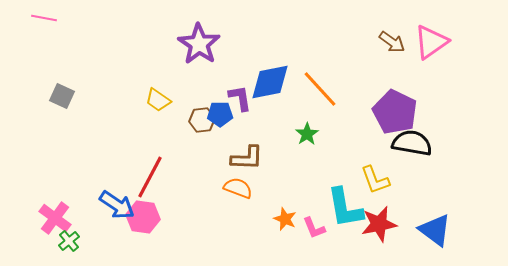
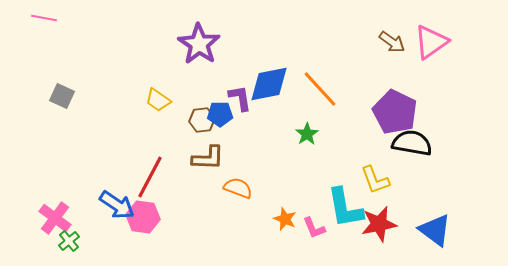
blue diamond: moved 1 px left, 2 px down
brown L-shape: moved 39 px left
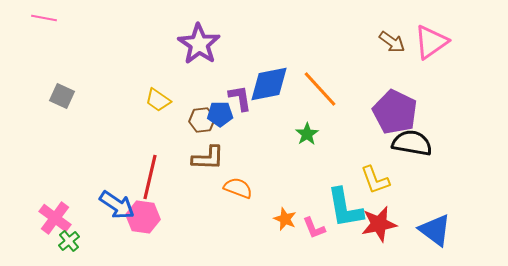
red line: rotated 15 degrees counterclockwise
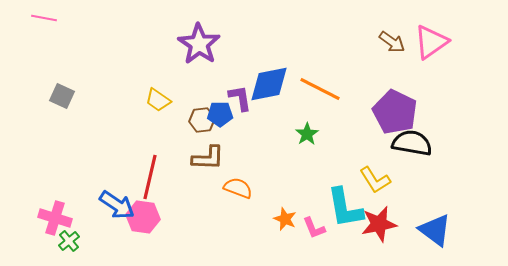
orange line: rotated 21 degrees counterclockwise
yellow L-shape: rotated 12 degrees counterclockwise
pink cross: rotated 20 degrees counterclockwise
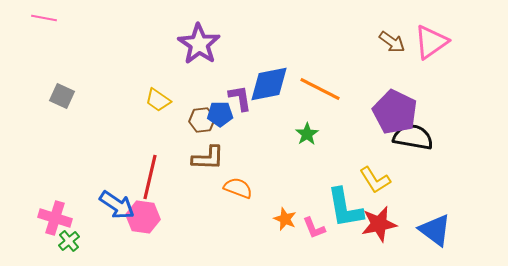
black semicircle: moved 1 px right, 6 px up
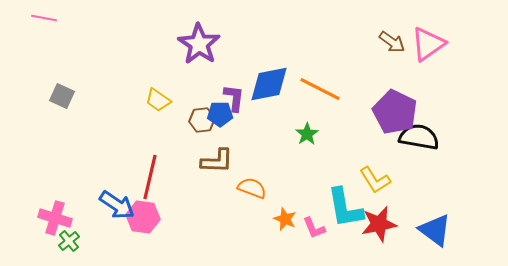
pink triangle: moved 3 px left, 2 px down
purple L-shape: moved 6 px left; rotated 16 degrees clockwise
black semicircle: moved 6 px right
brown L-shape: moved 9 px right, 3 px down
orange semicircle: moved 14 px right
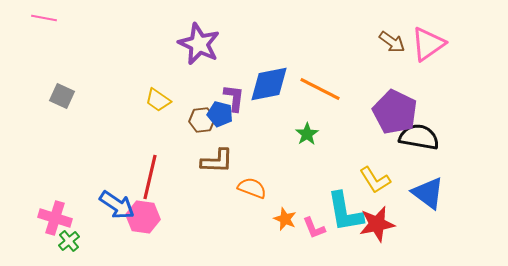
purple star: rotated 9 degrees counterclockwise
blue pentagon: rotated 15 degrees clockwise
cyan L-shape: moved 4 px down
red star: moved 2 px left
blue triangle: moved 7 px left, 37 px up
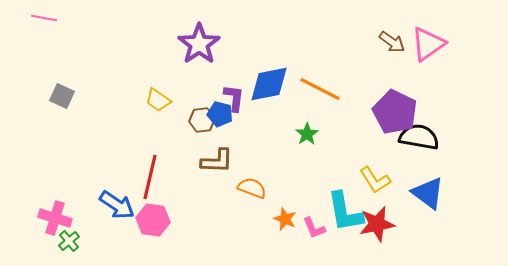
purple star: rotated 12 degrees clockwise
pink hexagon: moved 10 px right, 3 px down
